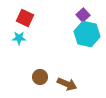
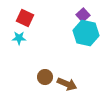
cyan hexagon: moved 1 px left, 1 px up
brown circle: moved 5 px right
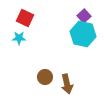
purple square: moved 1 px right, 1 px down
cyan hexagon: moved 3 px left, 1 px down
brown arrow: rotated 54 degrees clockwise
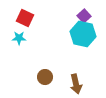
brown arrow: moved 9 px right
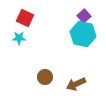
brown arrow: rotated 78 degrees clockwise
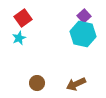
red square: moved 2 px left; rotated 30 degrees clockwise
cyan star: rotated 24 degrees counterclockwise
brown circle: moved 8 px left, 6 px down
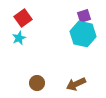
purple square: rotated 24 degrees clockwise
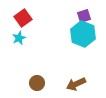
cyan hexagon: rotated 10 degrees clockwise
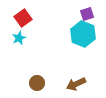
purple square: moved 3 px right, 2 px up
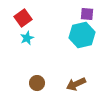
purple square: rotated 24 degrees clockwise
cyan hexagon: moved 1 px left, 1 px down; rotated 25 degrees clockwise
cyan star: moved 8 px right
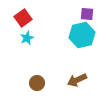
brown arrow: moved 1 px right, 4 px up
